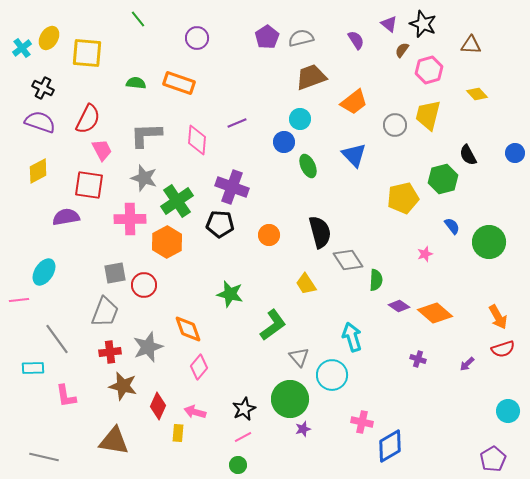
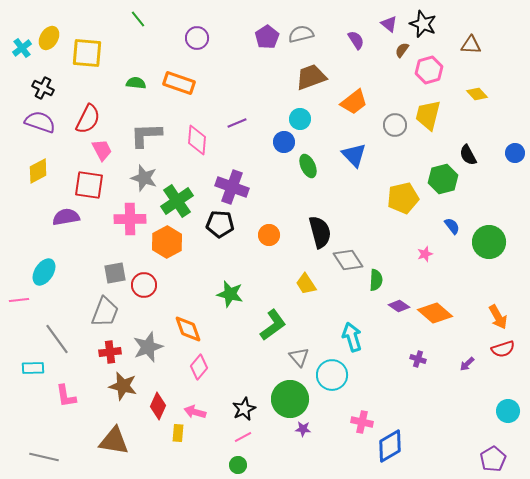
gray semicircle at (301, 38): moved 4 px up
purple star at (303, 429): rotated 21 degrees clockwise
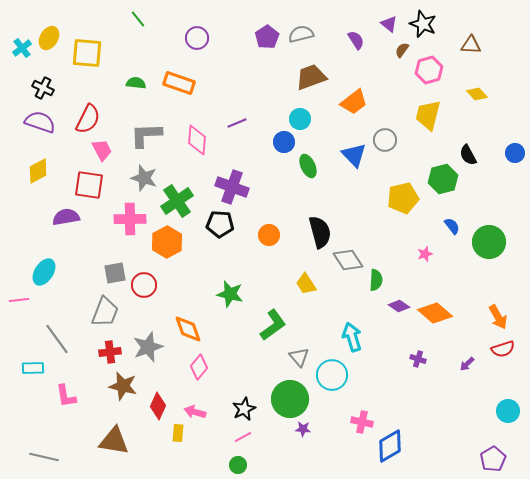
gray circle at (395, 125): moved 10 px left, 15 px down
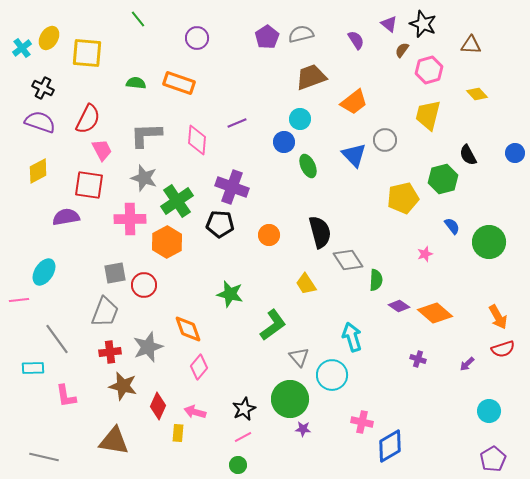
cyan circle at (508, 411): moved 19 px left
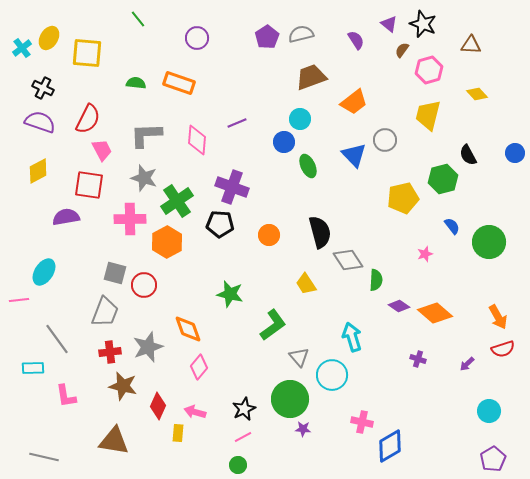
gray square at (115, 273): rotated 25 degrees clockwise
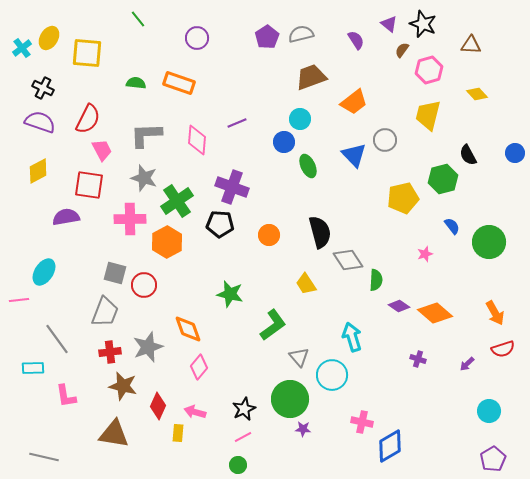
orange arrow at (498, 317): moved 3 px left, 4 px up
brown triangle at (114, 441): moved 7 px up
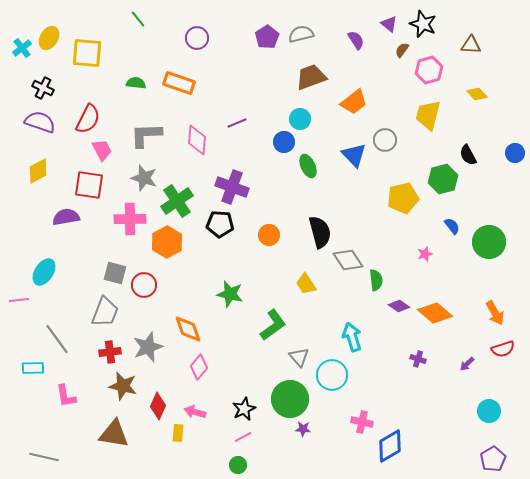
green semicircle at (376, 280): rotated 10 degrees counterclockwise
